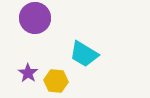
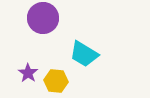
purple circle: moved 8 px right
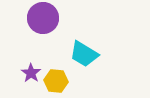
purple star: moved 3 px right
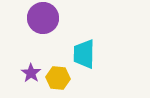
cyan trapezoid: rotated 60 degrees clockwise
yellow hexagon: moved 2 px right, 3 px up
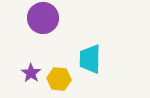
cyan trapezoid: moved 6 px right, 5 px down
yellow hexagon: moved 1 px right, 1 px down
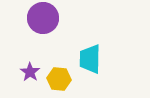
purple star: moved 1 px left, 1 px up
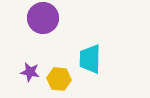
purple star: rotated 24 degrees counterclockwise
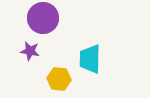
purple star: moved 21 px up
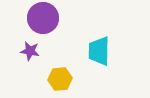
cyan trapezoid: moved 9 px right, 8 px up
yellow hexagon: moved 1 px right; rotated 10 degrees counterclockwise
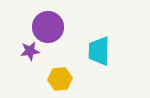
purple circle: moved 5 px right, 9 px down
purple star: rotated 18 degrees counterclockwise
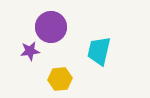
purple circle: moved 3 px right
cyan trapezoid: rotated 12 degrees clockwise
